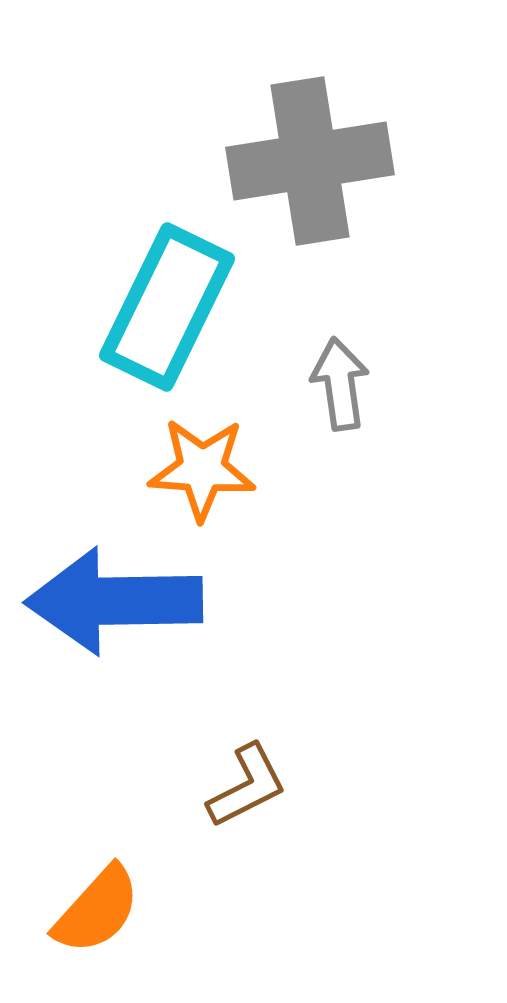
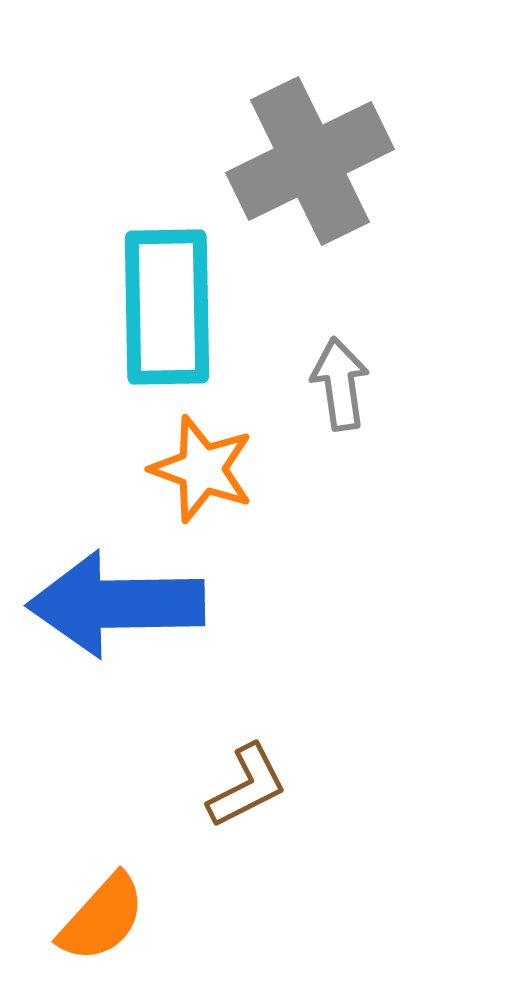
gray cross: rotated 17 degrees counterclockwise
cyan rectangle: rotated 27 degrees counterclockwise
orange star: rotated 16 degrees clockwise
blue arrow: moved 2 px right, 3 px down
orange semicircle: moved 5 px right, 8 px down
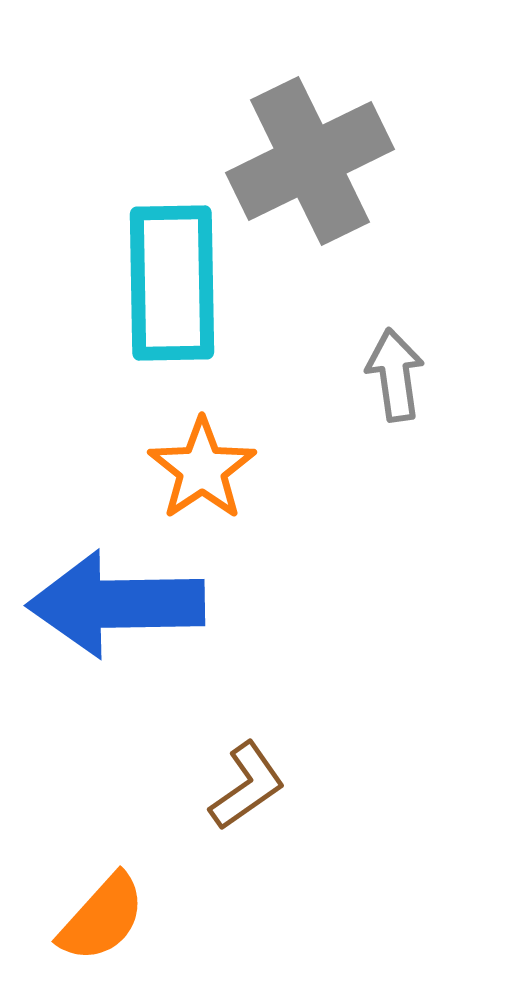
cyan rectangle: moved 5 px right, 24 px up
gray arrow: moved 55 px right, 9 px up
orange star: rotated 18 degrees clockwise
brown L-shape: rotated 8 degrees counterclockwise
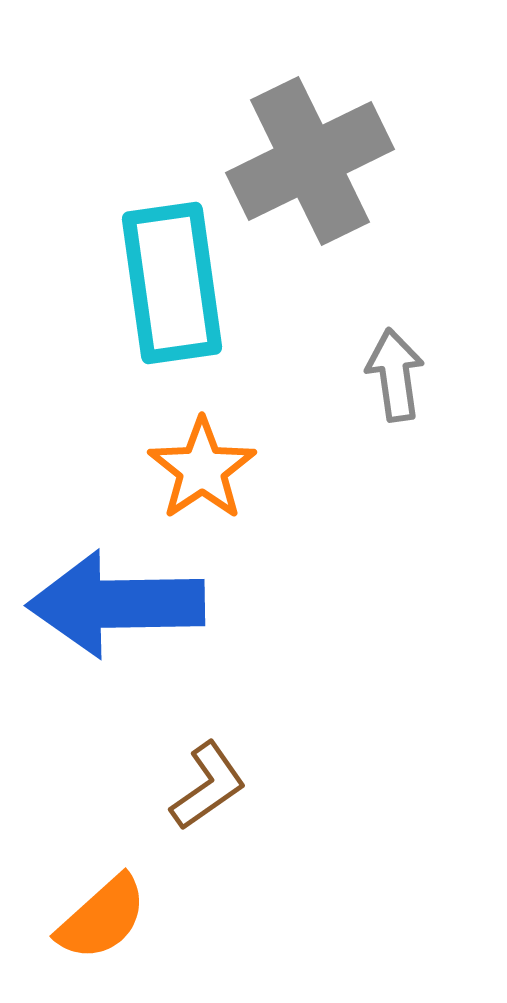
cyan rectangle: rotated 7 degrees counterclockwise
brown L-shape: moved 39 px left
orange semicircle: rotated 6 degrees clockwise
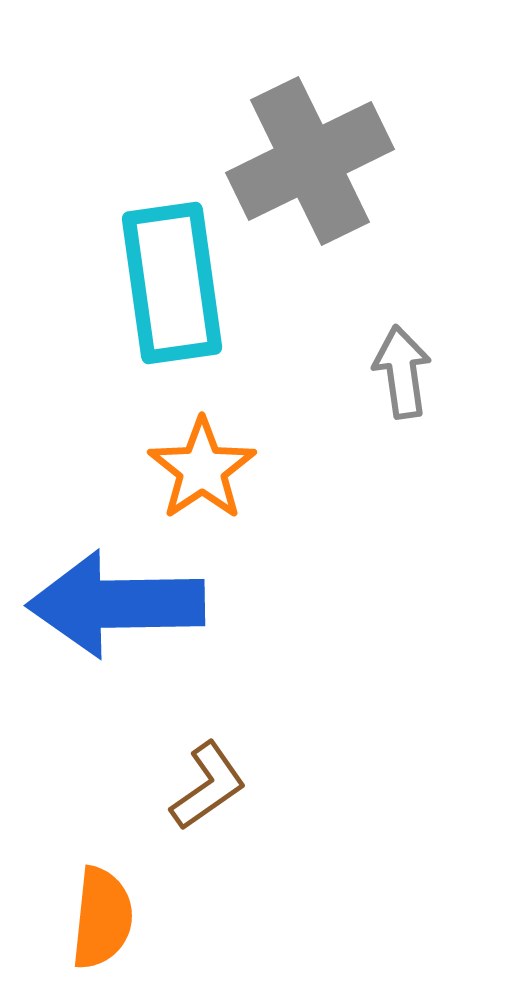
gray arrow: moved 7 px right, 3 px up
orange semicircle: rotated 42 degrees counterclockwise
